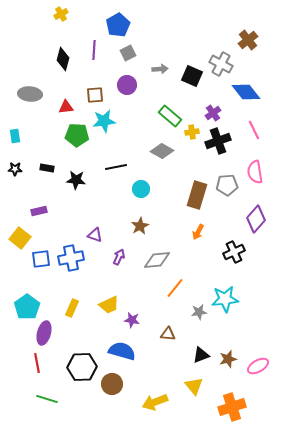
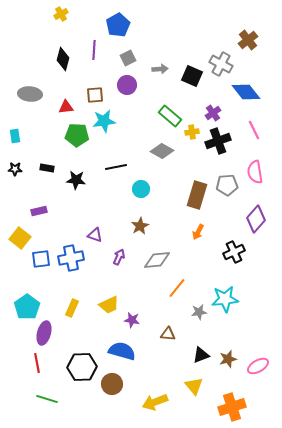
gray square at (128, 53): moved 5 px down
orange line at (175, 288): moved 2 px right
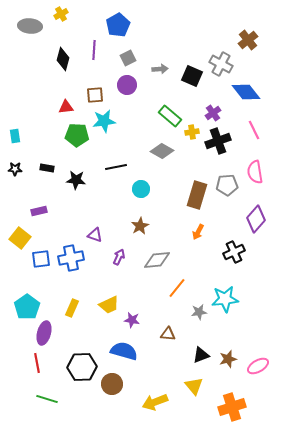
gray ellipse at (30, 94): moved 68 px up
blue semicircle at (122, 351): moved 2 px right
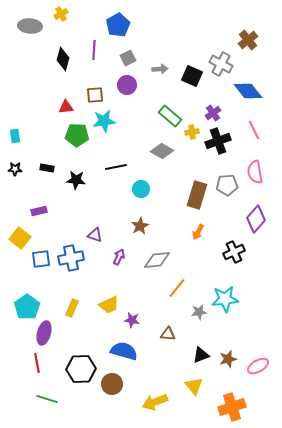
blue diamond at (246, 92): moved 2 px right, 1 px up
black hexagon at (82, 367): moved 1 px left, 2 px down
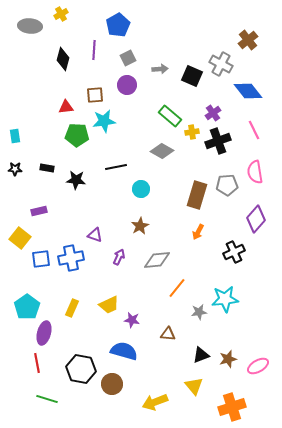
black hexagon at (81, 369): rotated 12 degrees clockwise
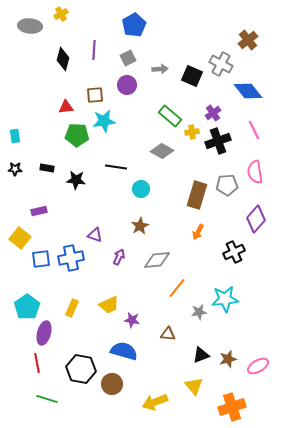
blue pentagon at (118, 25): moved 16 px right
black line at (116, 167): rotated 20 degrees clockwise
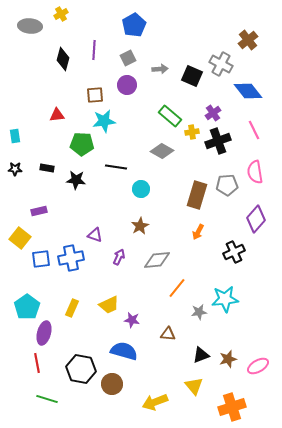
red triangle at (66, 107): moved 9 px left, 8 px down
green pentagon at (77, 135): moved 5 px right, 9 px down
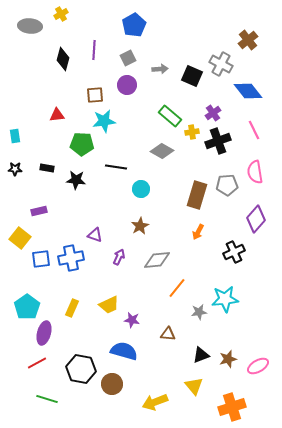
red line at (37, 363): rotated 72 degrees clockwise
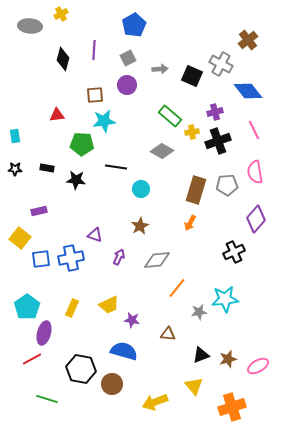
purple cross at (213, 113): moved 2 px right, 1 px up; rotated 21 degrees clockwise
brown rectangle at (197, 195): moved 1 px left, 5 px up
orange arrow at (198, 232): moved 8 px left, 9 px up
red line at (37, 363): moved 5 px left, 4 px up
